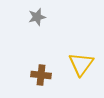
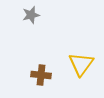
gray star: moved 6 px left, 2 px up
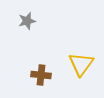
gray star: moved 4 px left, 6 px down
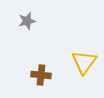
yellow triangle: moved 3 px right, 2 px up
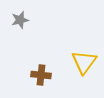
gray star: moved 7 px left, 1 px up
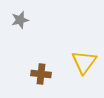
brown cross: moved 1 px up
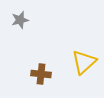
yellow triangle: rotated 12 degrees clockwise
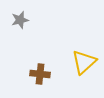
brown cross: moved 1 px left
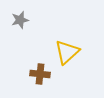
yellow triangle: moved 17 px left, 10 px up
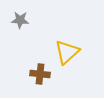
gray star: rotated 18 degrees clockwise
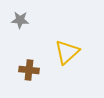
brown cross: moved 11 px left, 4 px up
